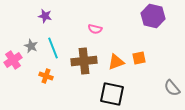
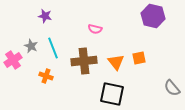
orange triangle: rotated 48 degrees counterclockwise
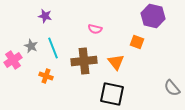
orange square: moved 2 px left, 16 px up; rotated 32 degrees clockwise
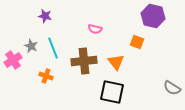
gray semicircle: rotated 18 degrees counterclockwise
black square: moved 2 px up
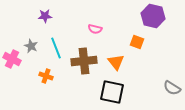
purple star: rotated 16 degrees counterclockwise
cyan line: moved 3 px right
pink cross: moved 1 px left, 1 px up; rotated 30 degrees counterclockwise
